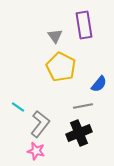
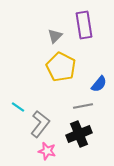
gray triangle: rotated 21 degrees clockwise
black cross: moved 1 px down
pink star: moved 11 px right
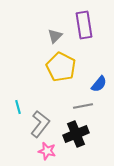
cyan line: rotated 40 degrees clockwise
black cross: moved 3 px left
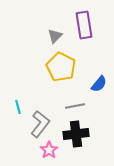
gray line: moved 8 px left
black cross: rotated 15 degrees clockwise
pink star: moved 2 px right, 1 px up; rotated 24 degrees clockwise
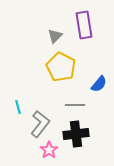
gray line: moved 1 px up; rotated 12 degrees clockwise
